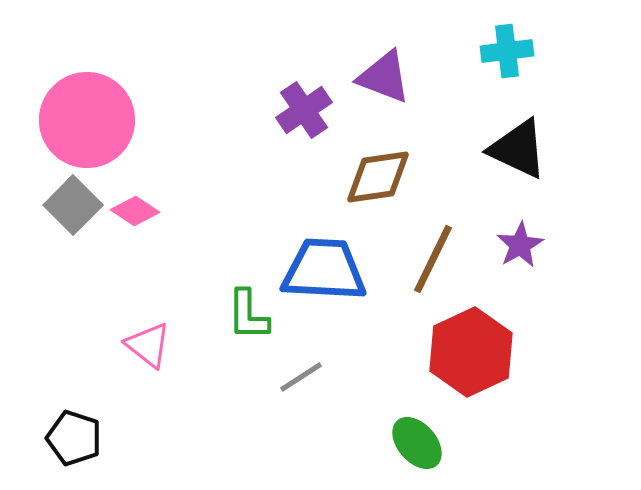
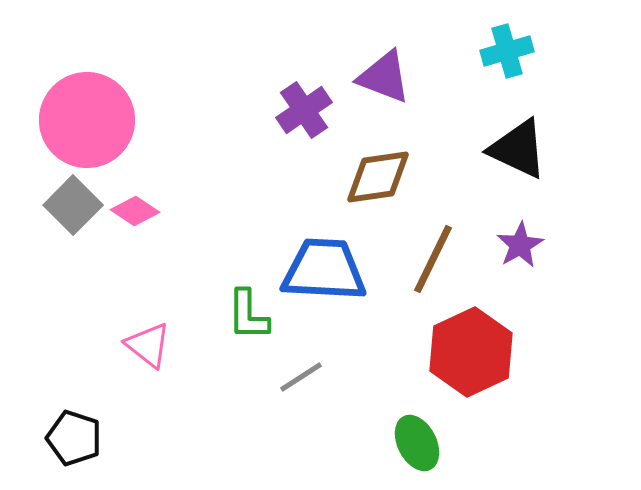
cyan cross: rotated 9 degrees counterclockwise
green ellipse: rotated 14 degrees clockwise
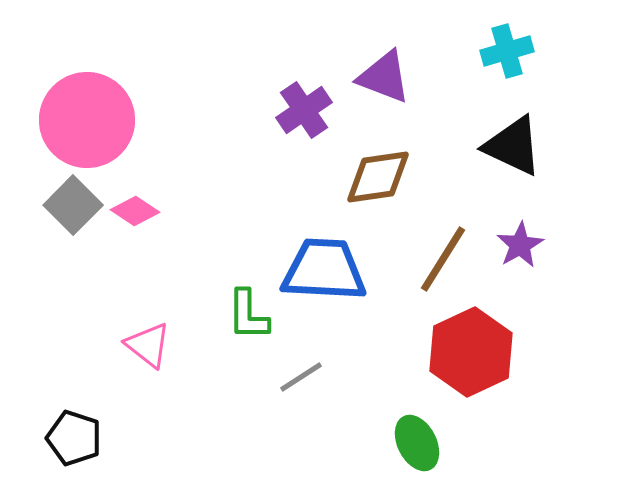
black triangle: moved 5 px left, 3 px up
brown line: moved 10 px right; rotated 6 degrees clockwise
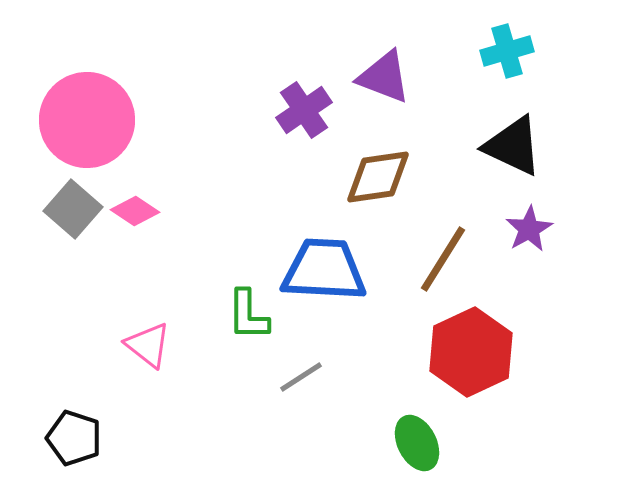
gray square: moved 4 px down; rotated 4 degrees counterclockwise
purple star: moved 9 px right, 16 px up
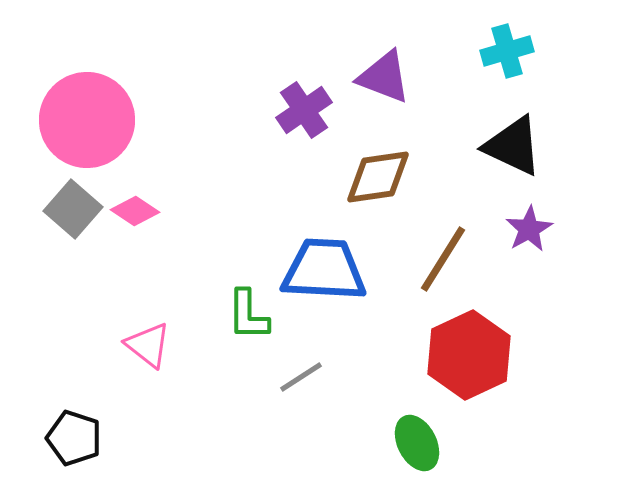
red hexagon: moved 2 px left, 3 px down
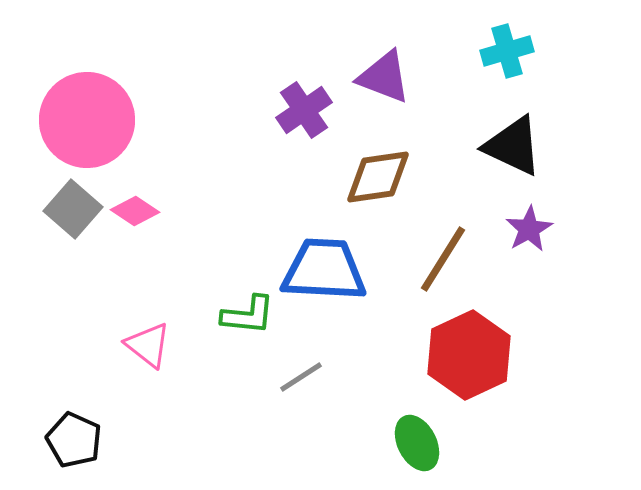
green L-shape: rotated 84 degrees counterclockwise
black pentagon: moved 2 px down; rotated 6 degrees clockwise
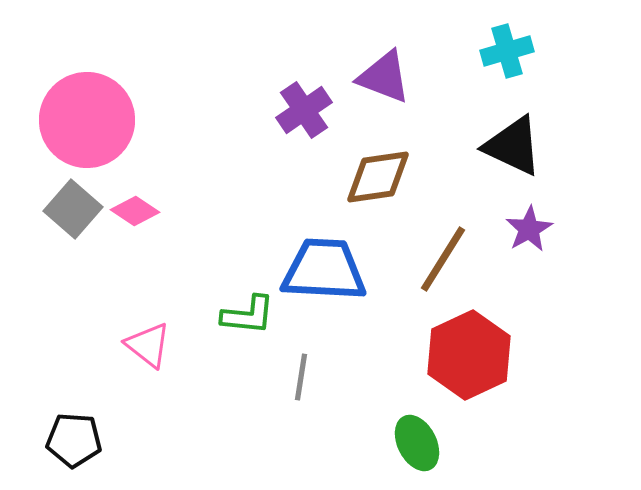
gray line: rotated 48 degrees counterclockwise
black pentagon: rotated 20 degrees counterclockwise
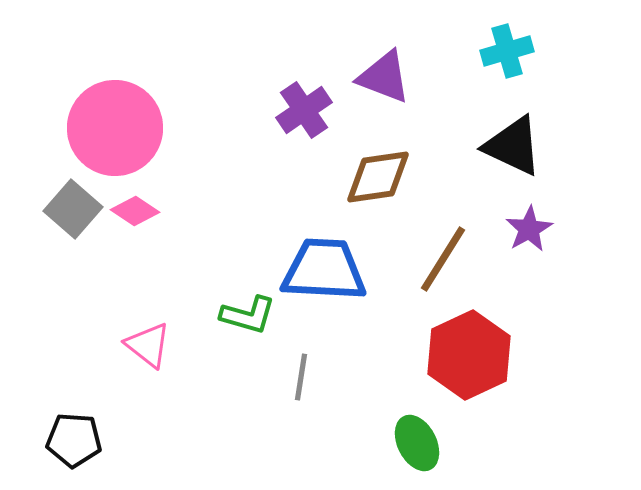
pink circle: moved 28 px right, 8 px down
green L-shape: rotated 10 degrees clockwise
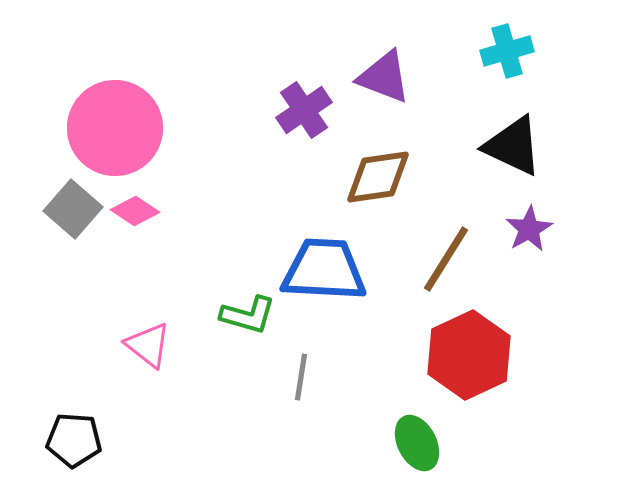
brown line: moved 3 px right
